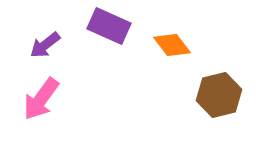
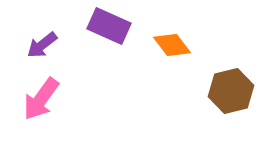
purple arrow: moved 3 px left
brown hexagon: moved 12 px right, 4 px up
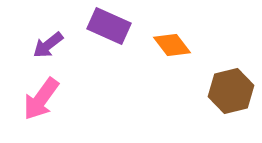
purple arrow: moved 6 px right
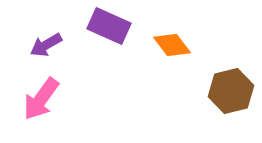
purple arrow: moved 2 px left; rotated 8 degrees clockwise
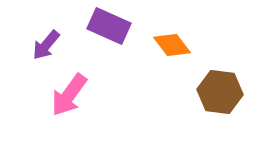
purple arrow: rotated 20 degrees counterclockwise
brown hexagon: moved 11 px left, 1 px down; rotated 21 degrees clockwise
pink arrow: moved 28 px right, 4 px up
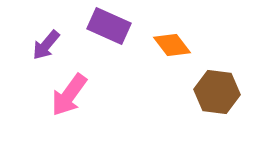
brown hexagon: moved 3 px left
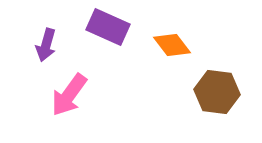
purple rectangle: moved 1 px left, 1 px down
purple arrow: rotated 24 degrees counterclockwise
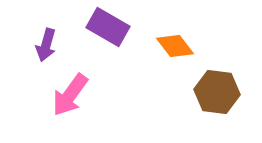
purple rectangle: rotated 6 degrees clockwise
orange diamond: moved 3 px right, 1 px down
pink arrow: moved 1 px right
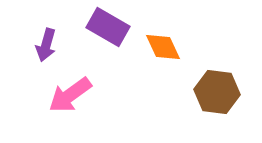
orange diamond: moved 12 px left, 1 px down; rotated 12 degrees clockwise
pink arrow: rotated 18 degrees clockwise
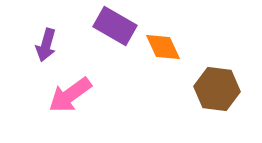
purple rectangle: moved 7 px right, 1 px up
brown hexagon: moved 3 px up
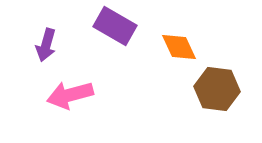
orange diamond: moved 16 px right
pink arrow: rotated 21 degrees clockwise
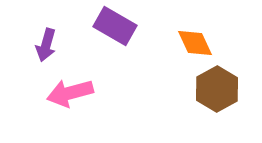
orange diamond: moved 16 px right, 4 px up
brown hexagon: rotated 24 degrees clockwise
pink arrow: moved 2 px up
